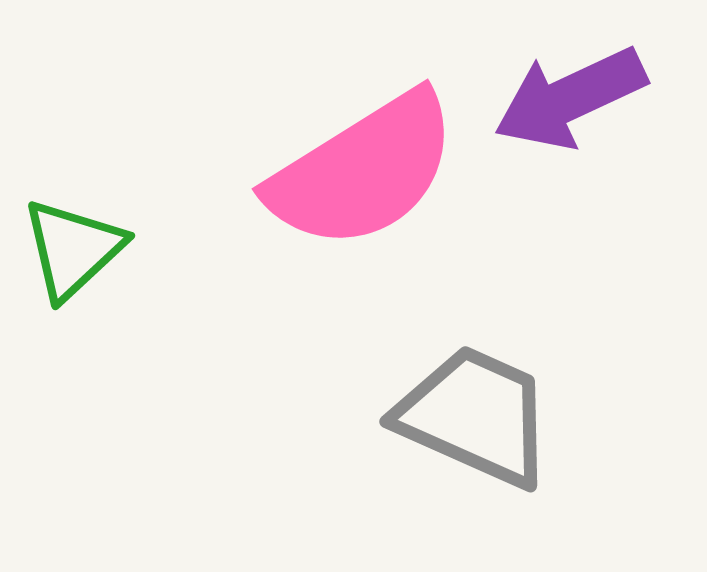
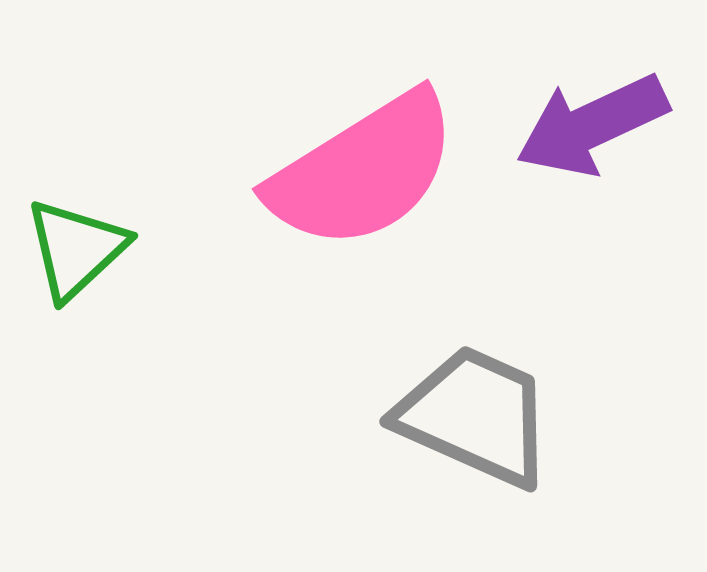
purple arrow: moved 22 px right, 27 px down
green triangle: moved 3 px right
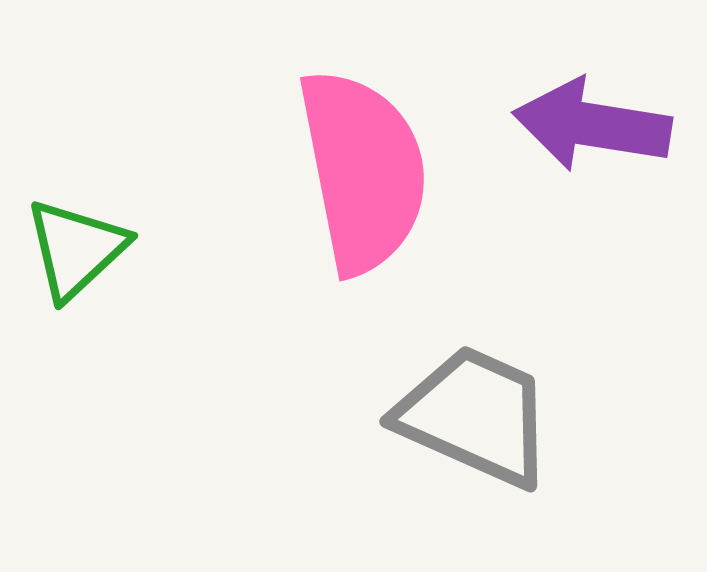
purple arrow: rotated 34 degrees clockwise
pink semicircle: rotated 69 degrees counterclockwise
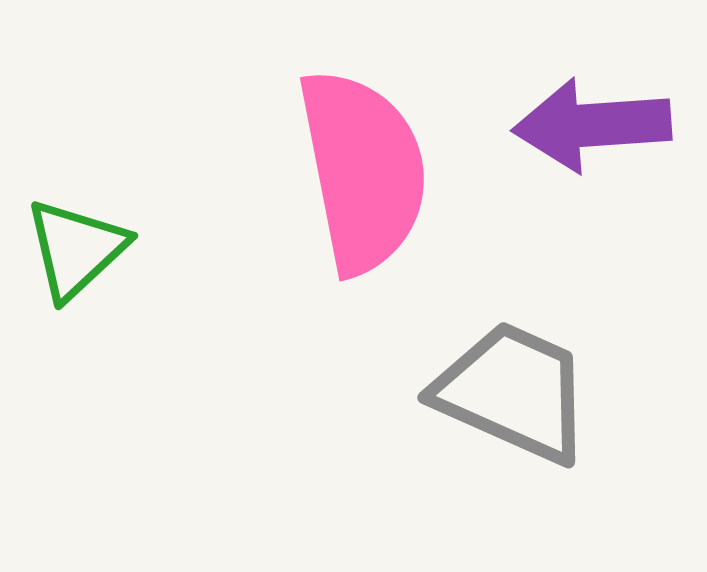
purple arrow: rotated 13 degrees counterclockwise
gray trapezoid: moved 38 px right, 24 px up
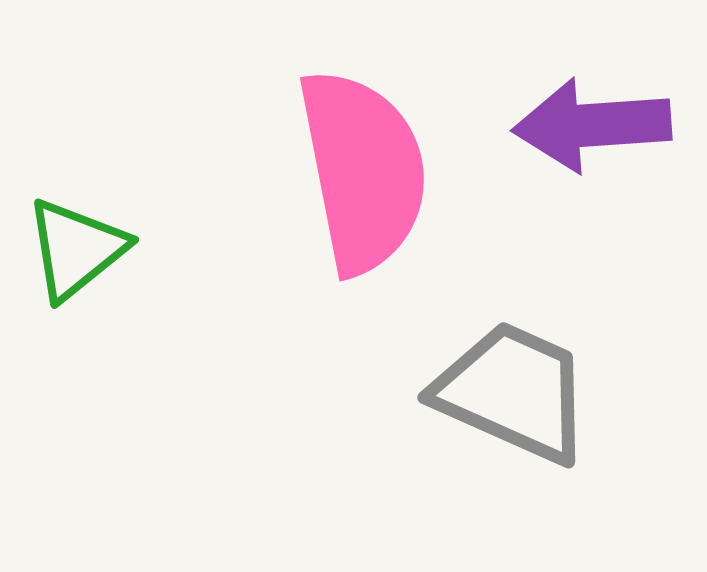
green triangle: rotated 4 degrees clockwise
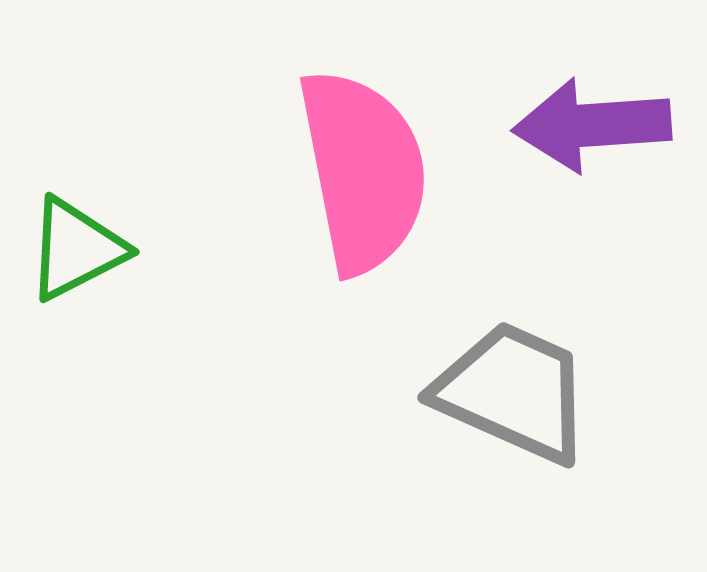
green triangle: rotated 12 degrees clockwise
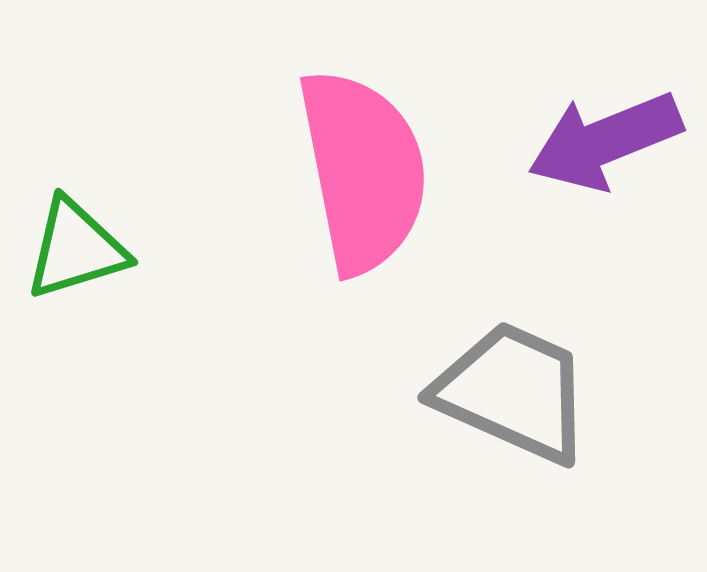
purple arrow: moved 13 px right, 16 px down; rotated 18 degrees counterclockwise
green triangle: rotated 10 degrees clockwise
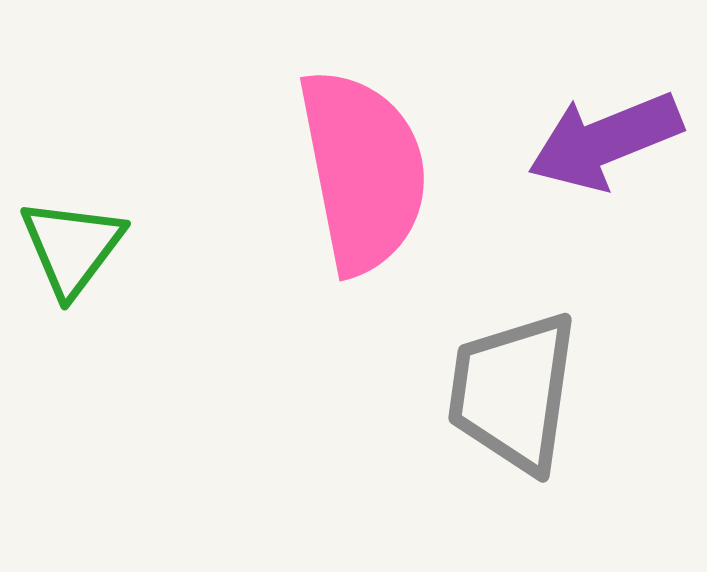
green triangle: moved 4 px left, 2 px up; rotated 36 degrees counterclockwise
gray trapezoid: rotated 106 degrees counterclockwise
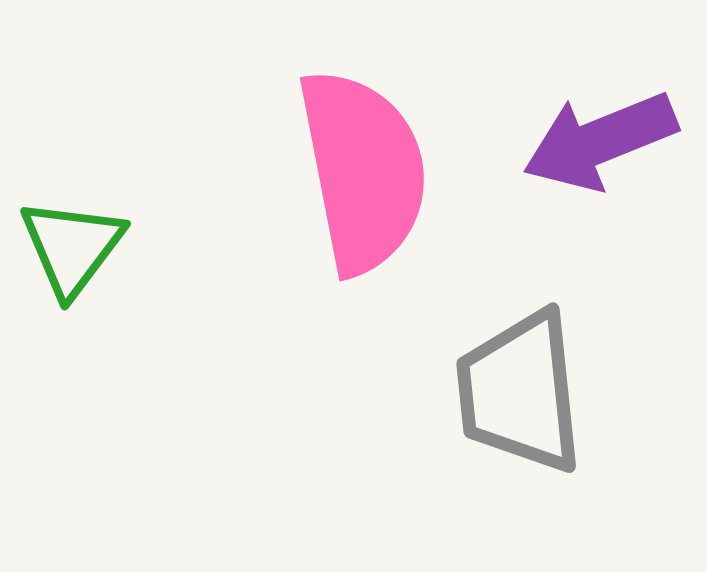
purple arrow: moved 5 px left
gray trapezoid: moved 7 px right; rotated 14 degrees counterclockwise
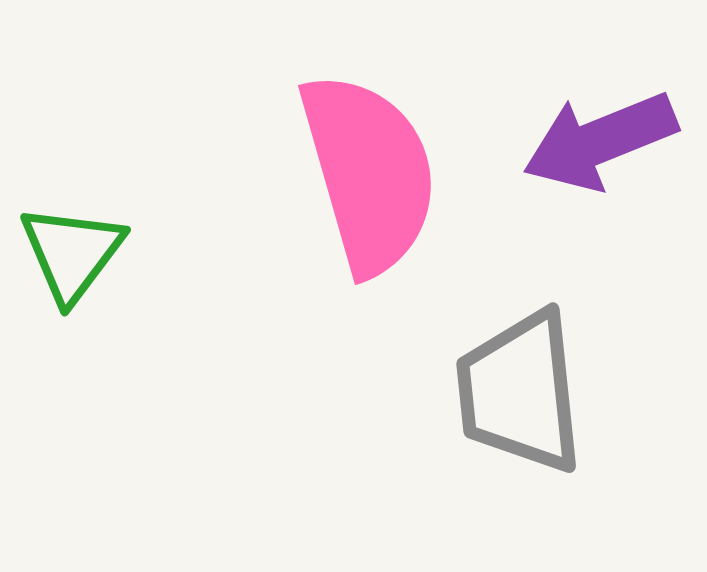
pink semicircle: moved 6 px right, 2 px down; rotated 5 degrees counterclockwise
green triangle: moved 6 px down
